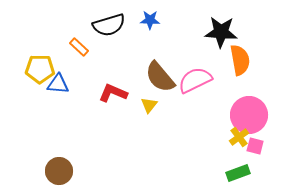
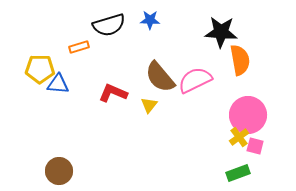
orange rectangle: rotated 60 degrees counterclockwise
pink circle: moved 1 px left
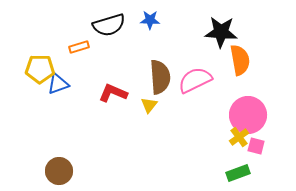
brown semicircle: rotated 144 degrees counterclockwise
blue triangle: rotated 25 degrees counterclockwise
pink square: moved 1 px right
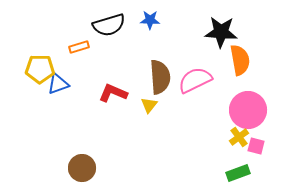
pink circle: moved 5 px up
brown circle: moved 23 px right, 3 px up
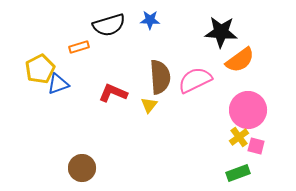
orange semicircle: rotated 64 degrees clockwise
yellow pentagon: rotated 28 degrees counterclockwise
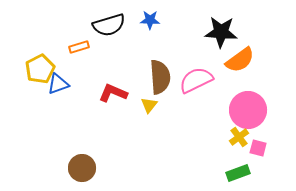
pink semicircle: moved 1 px right
pink square: moved 2 px right, 2 px down
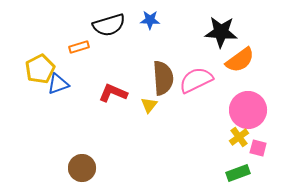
brown semicircle: moved 3 px right, 1 px down
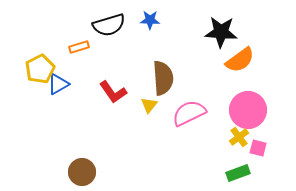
pink semicircle: moved 7 px left, 33 px down
blue triangle: rotated 10 degrees counterclockwise
red L-shape: moved 1 px up; rotated 148 degrees counterclockwise
brown circle: moved 4 px down
